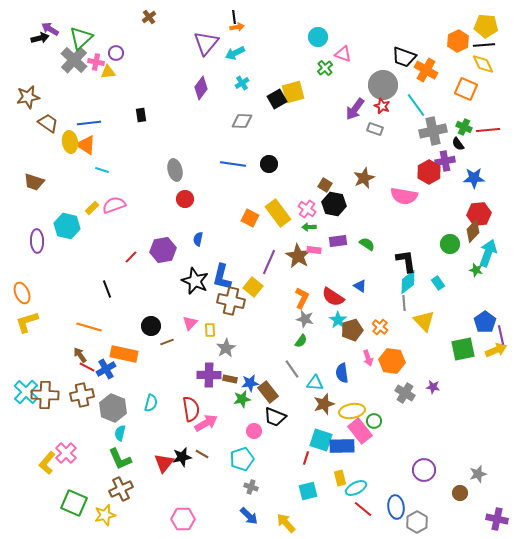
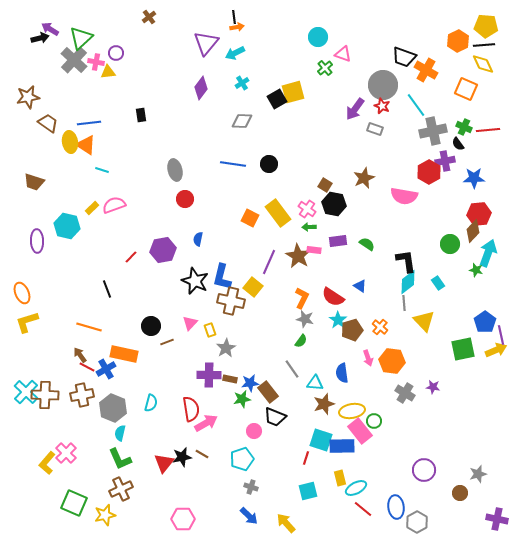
yellow rectangle at (210, 330): rotated 16 degrees counterclockwise
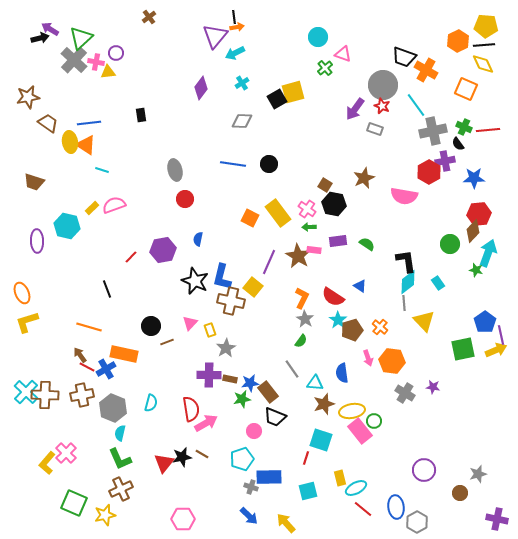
purple triangle at (206, 43): moved 9 px right, 7 px up
gray star at (305, 319): rotated 18 degrees clockwise
blue rectangle at (342, 446): moved 73 px left, 31 px down
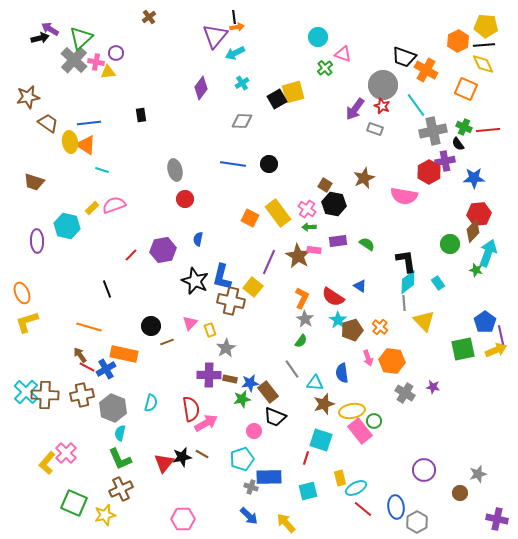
red line at (131, 257): moved 2 px up
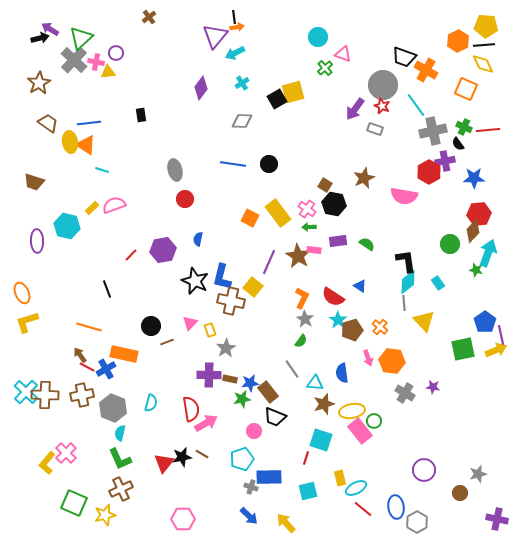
brown star at (28, 97): moved 11 px right, 14 px up; rotated 20 degrees counterclockwise
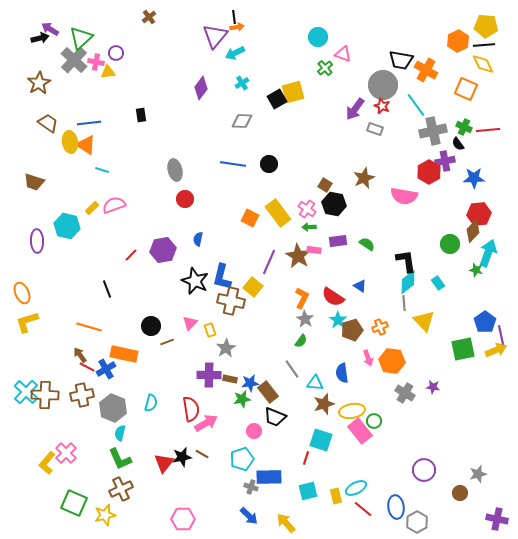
black trapezoid at (404, 57): moved 3 px left, 3 px down; rotated 10 degrees counterclockwise
orange cross at (380, 327): rotated 28 degrees clockwise
yellow rectangle at (340, 478): moved 4 px left, 18 px down
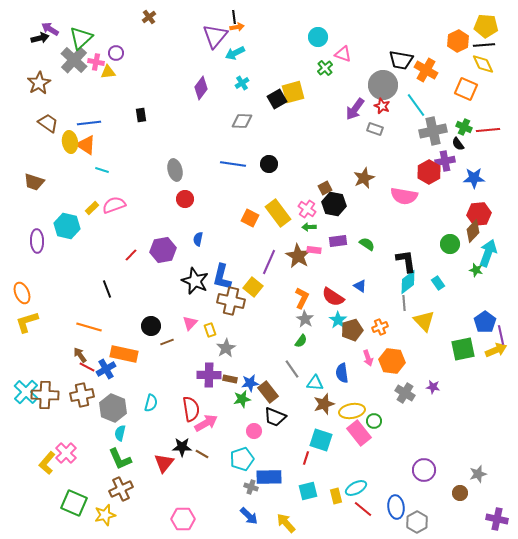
brown square at (325, 185): moved 3 px down; rotated 32 degrees clockwise
pink rectangle at (360, 431): moved 1 px left, 2 px down
black star at (182, 457): moved 10 px up; rotated 12 degrees clockwise
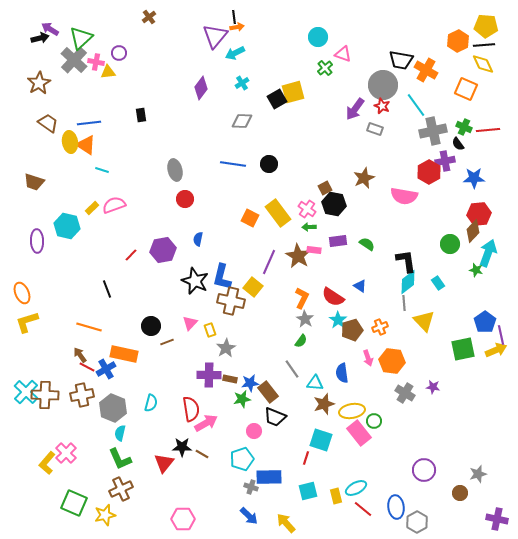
purple circle at (116, 53): moved 3 px right
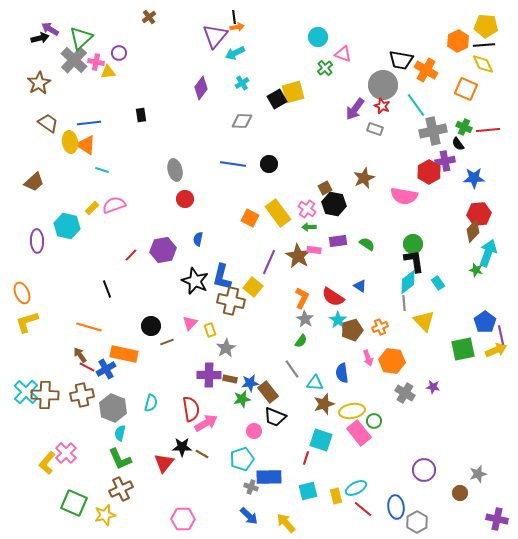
brown trapezoid at (34, 182): rotated 60 degrees counterclockwise
green circle at (450, 244): moved 37 px left
black L-shape at (406, 261): moved 8 px right
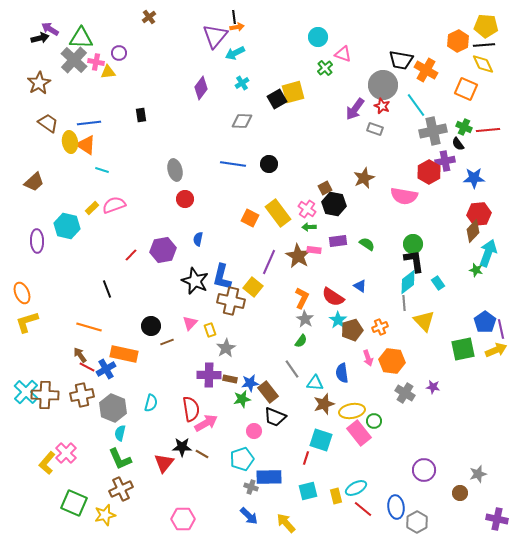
green triangle at (81, 38): rotated 45 degrees clockwise
purple line at (501, 335): moved 6 px up
